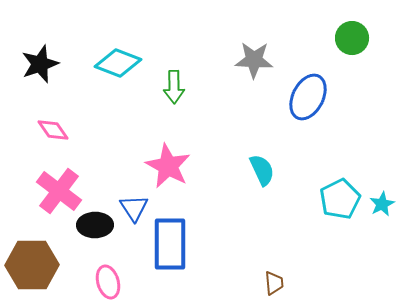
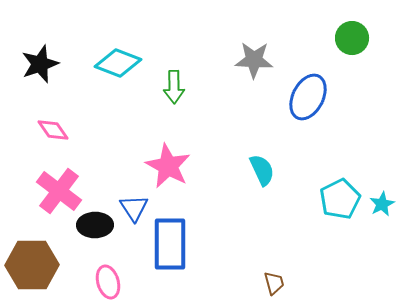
brown trapezoid: rotated 10 degrees counterclockwise
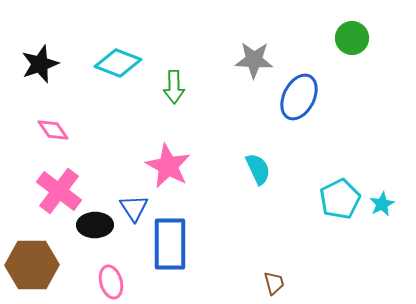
blue ellipse: moved 9 px left
cyan semicircle: moved 4 px left, 1 px up
pink ellipse: moved 3 px right
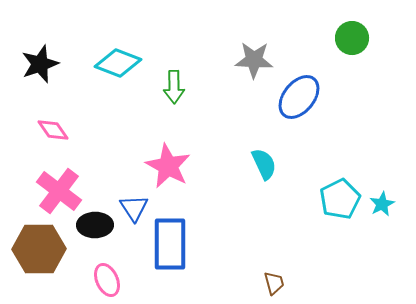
blue ellipse: rotated 12 degrees clockwise
cyan semicircle: moved 6 px right, 5 px up
brown hexagon: moved 7 px right, 16 px up
pink ellipse: moved 4 px left, 2 px up; rotated 8 degrees counterclockwise
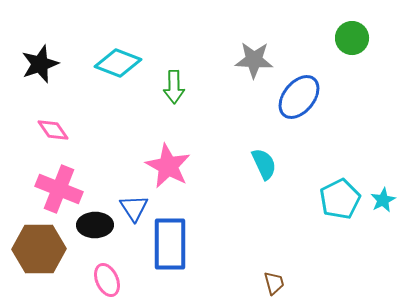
pink cross: moved 2 px up; rotated 15 degrees counterclockwise
cyan star: moved 1 px right, 4 px up
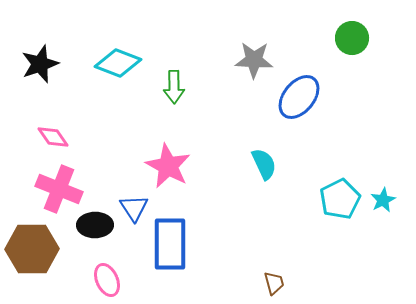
pink diamond: moved 7 px down
brown hexagon: moved 7 px left
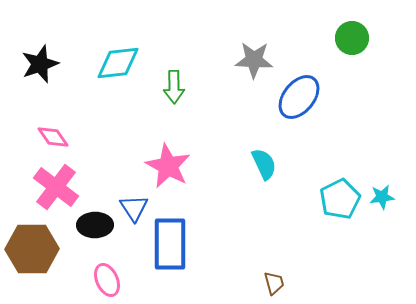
cyan diamond: rotated 27 degrees counterclockwise
pink cross: moved 3 px left, 2 px up; rotated 15 degrees clockwise
cyan star: moved 1 px left, 3 px up; rotated 20 degrees clockwise
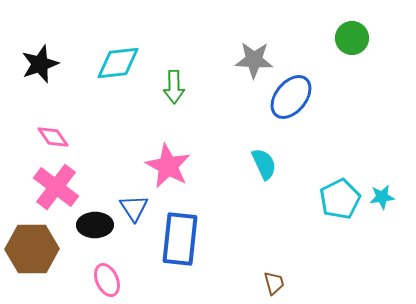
blue ellipse: moved 8 px left
blue rectangle: moved 10 px right, 5 px up; rotated 6 degrees clockwise
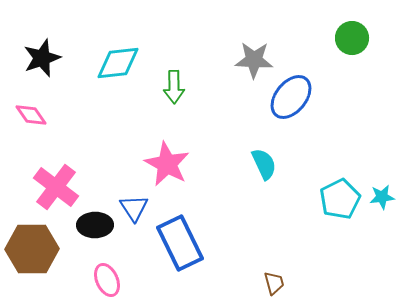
black star: moved 2 px right, 6 px up
pink diamond: moved 22 px left, 22 px up
pink star: moved 1 px left, 2 px up
blue rectangle: moved 4 px down; rotated 32 degrees counterclockwise
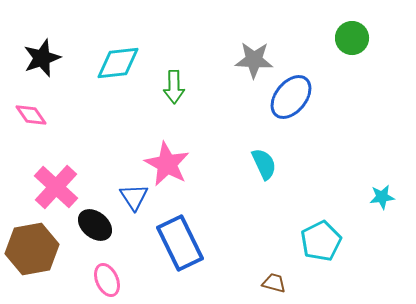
pink cross: rotated 6 degrees clockwise
cyan pentagon: moved 19 px left, 42 px down
blue triangle: moved 11 px up
black ellipse: rotated 40 degrees clockwise
brown hexagon: rotated 9 degrees counterclockwise
brown trapezoid: rotated 60 degrees counterclockwise
